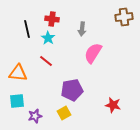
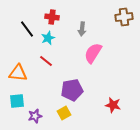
red cross: moved 2 px up
black line: rotated 24 degrees counterclockwise
cyan star: rotated 16 degrees clockwise
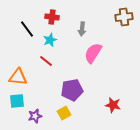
cyan star: moved 2 px right, 2 px down
orange triangle: moved 4 px down
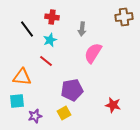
orange triangle: moved 4 px right
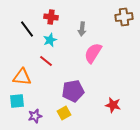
red cross: moved 1 px left
purple pentagon: moved 1 px right, 1 px down
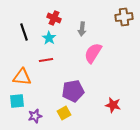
red cross: moved 3 px right, 1 px down; rotated 16 degrees clockwise
black line: moved 3 px left, 3 px down; rotated 18 degrees clockwise
cyan star: moved 1 px left, 2 px up; rotated 16 degrees counterclockwise
red line: moved 1 px up; rotated 48 degrees counterclockwise
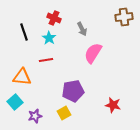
gray arrow: rotated 32 degrees counterclockwise
cyan square: moved 2 px left, 1 px down; rotated 35 degrees counterclockwise
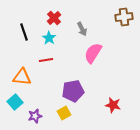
red cross: rotated 24 degrees clockwise
